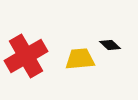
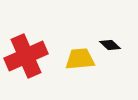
red cross: rotated 6 degrees clockwise
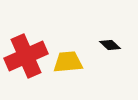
yellow trapezoid: moved 12 px left, 3 px down
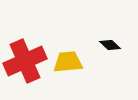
red cross: moved 1 px left, 5 px down
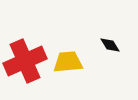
black diamond: rotated 15 degrees clockwise
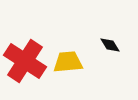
red cross: rotated 33 degrees counterclockwise
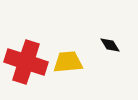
red cross: moved 1 px right, 1 px down; rotated 15 degrees counterclockwise
